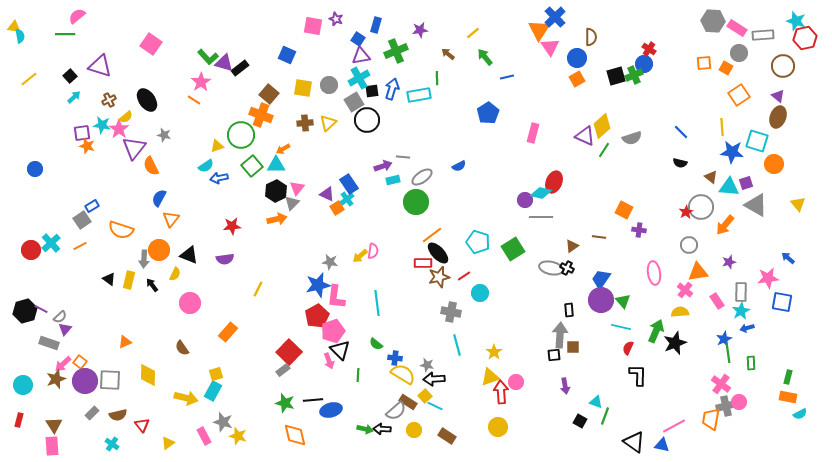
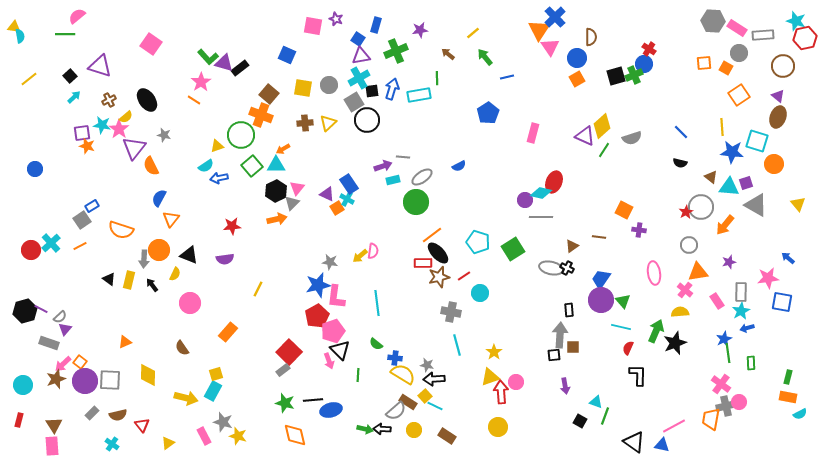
cyan cross at (347, 199): rotated 24 degrees counterclockwise
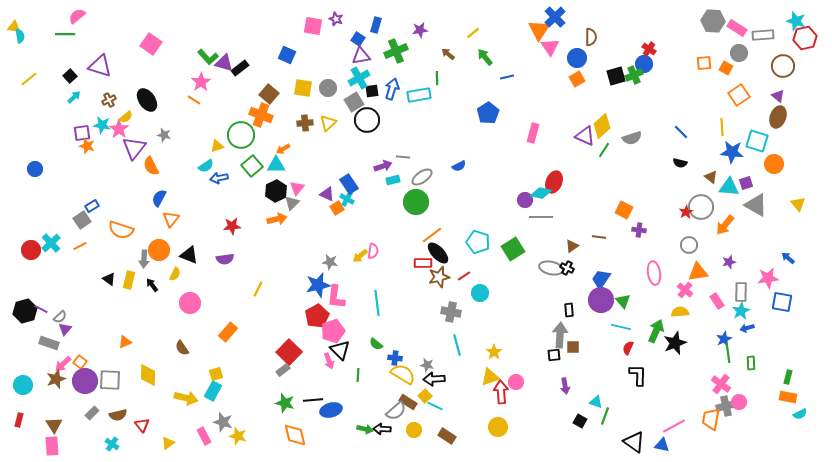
gray circle at (329, 85): moved 1 px left, 3 px down
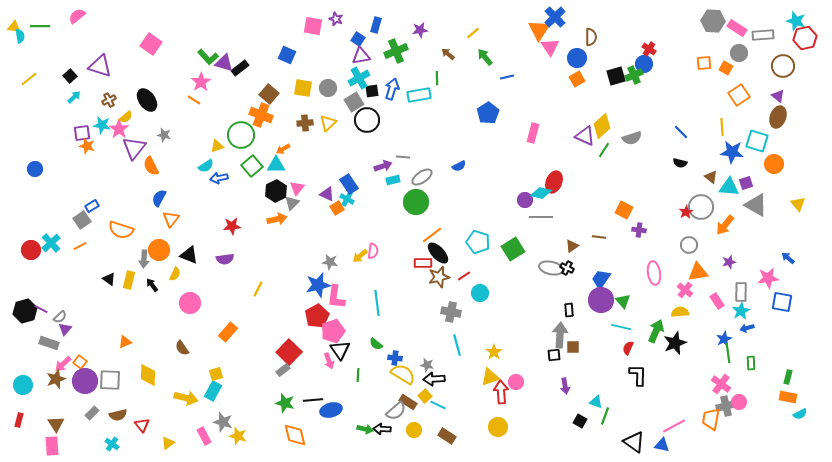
green line at (65, 34): moved 25 px left, 8 px up
black triangle at (340, 350): rotated 10 degrees clockwise
cyan line at (435, 406): moved 3 px right, 1 px up
brown triangle at (54, 425): moved 2 px right, 1 px up
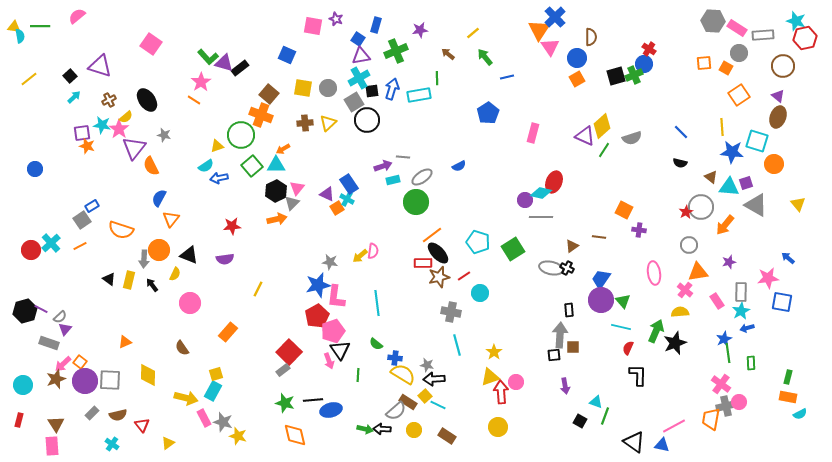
pink rectangle at (204, 436): moved 18 px up
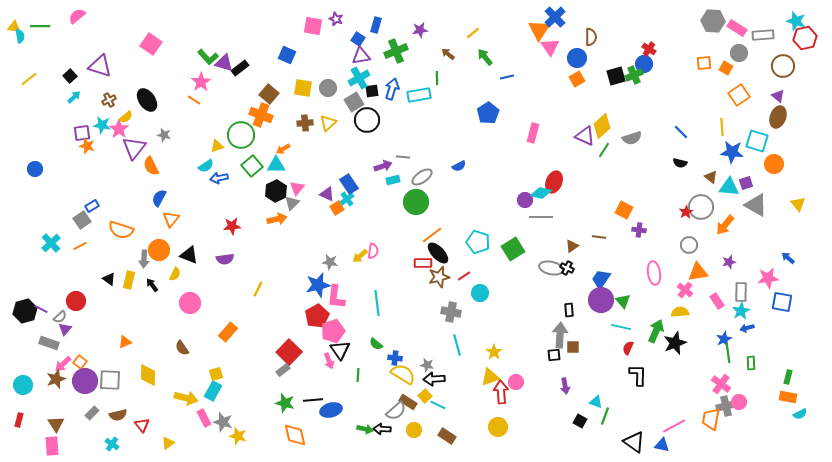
cyan cross at (347, 199): rotated 24 degrees clockwise
red circle at (31, 250): moved 45 px right, 51 px down
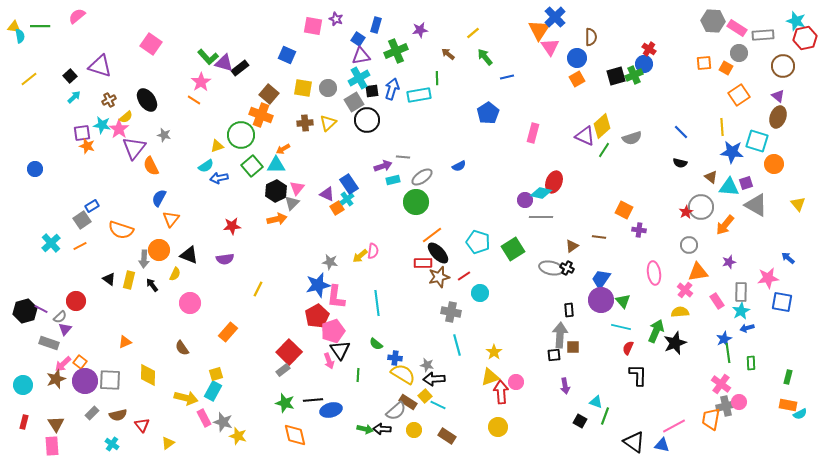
orange rectangle at (788, 397): moved 8 px down
red rectangle at (19, 420): moved 5 px right, 2 px down
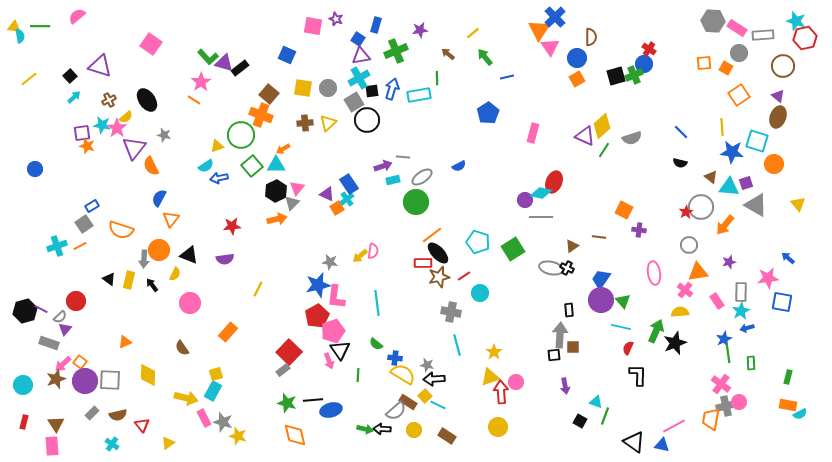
pink star at (119, 129): moved 2 px left, 1 px up
gray square at (82, 220): moved 2 px right, 4 px down
cyan cross at (51, 243): moved 6 px right, 3 px down; rotated 24 degrees clockwise
green star at (285, 403): moved 2 px right
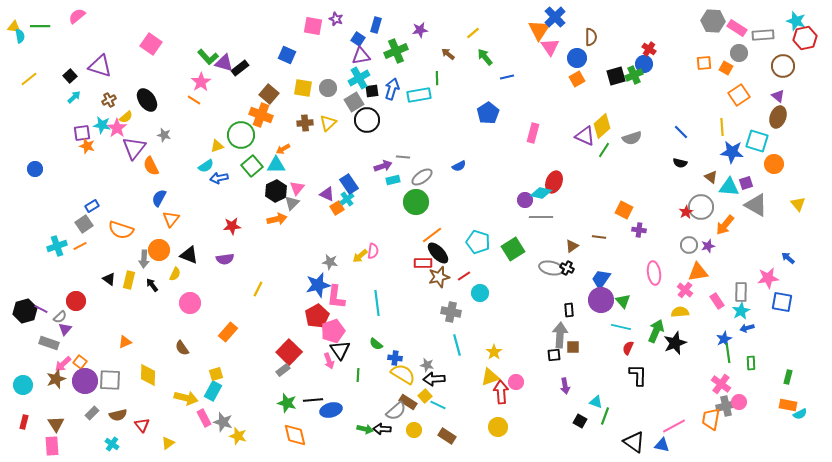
purple star at (729, 262): moved 21 px left, 16 px up
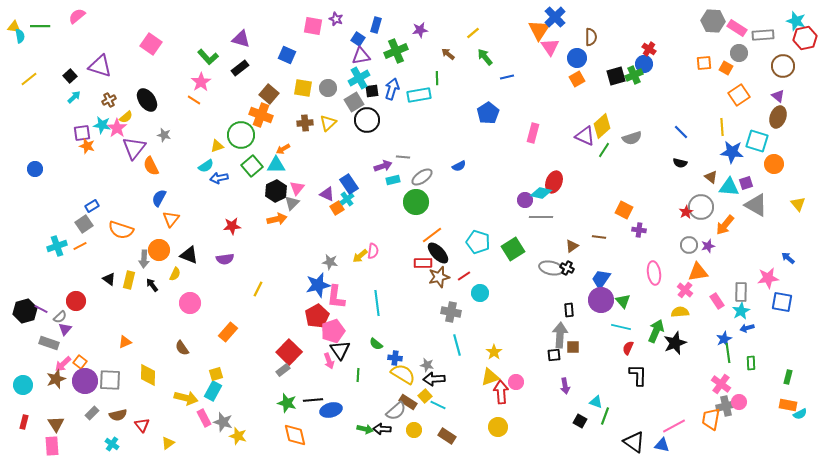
purple triangle at (224, 63): moved 17 px right, 24 px up
